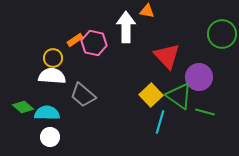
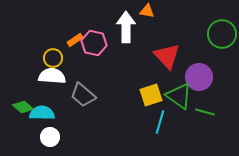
yellow square: rotated 25 degrees clockwise
cyan semicircle: moved 5 px left
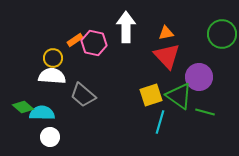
orange triangle: moved 19 px right, 22 px down; rotated 21 degrees counterclockwise
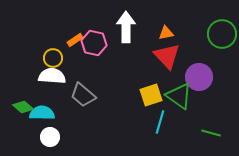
green line: moved 6 px right, 21 px down
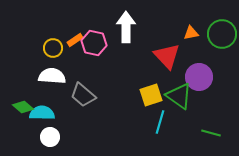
orange triangle: moved 25 px right
yellow circle: moved 10 px up
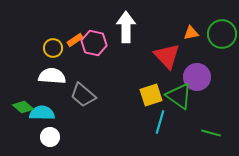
purple circle: moved 2 px left
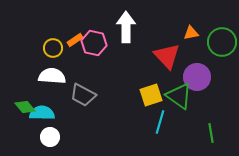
green circle: moved 8 px down
gray trapezoid: rotated 12 degrees counterclockwise
green diamond: moved 2 px right; rotated 10 degrees clockwise
green line: rotated 66 degrees clockwise
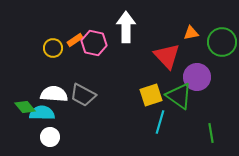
white semicircle: moved 2 px right, 18 px down
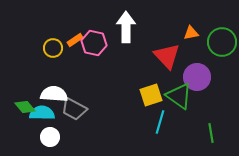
gray trapezoid: moved 9 px left, 14 px down
